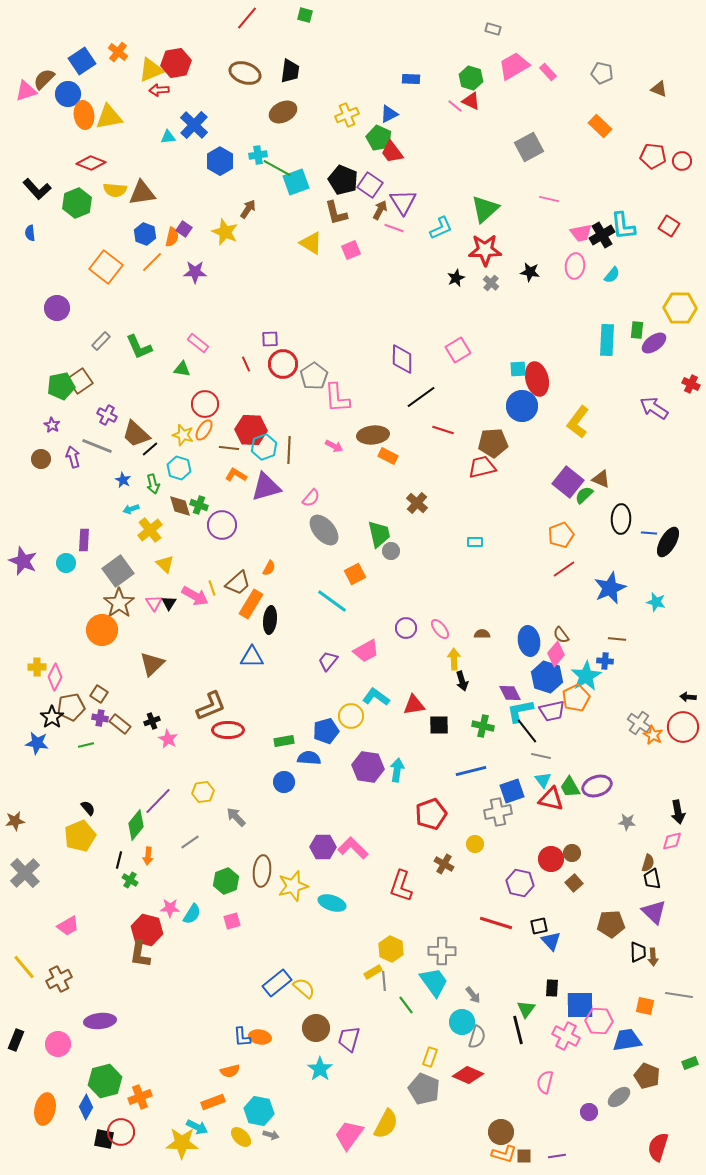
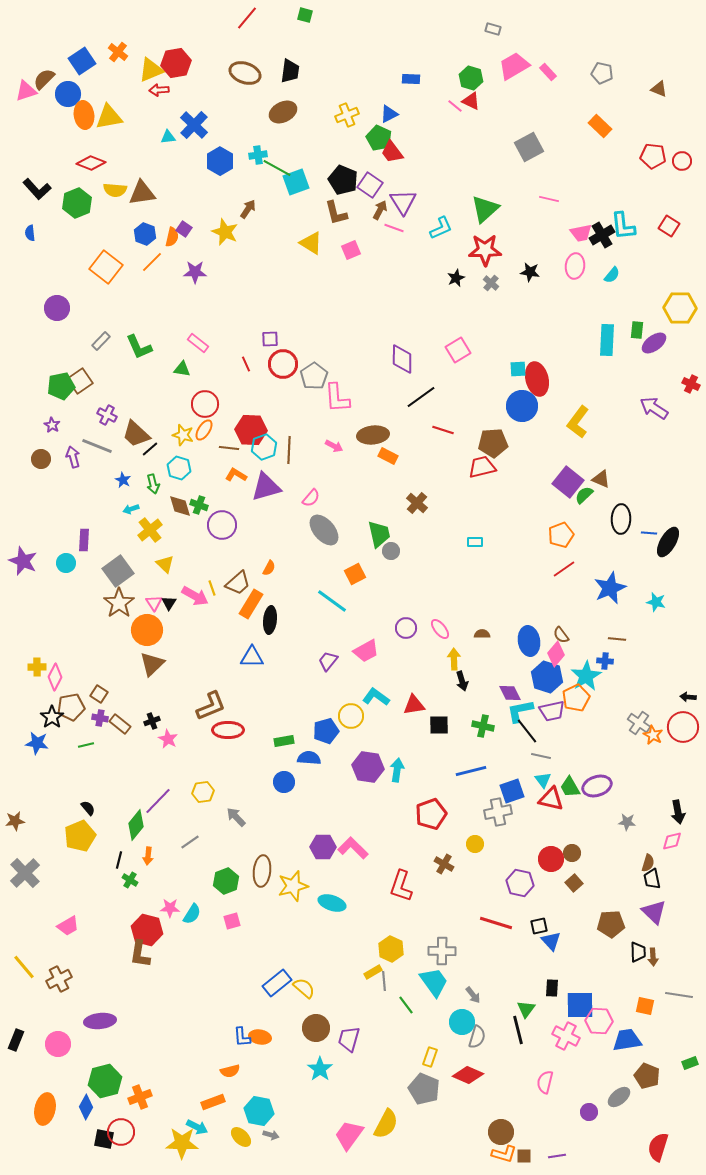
orange circle at (102, 630): moved 45 px right
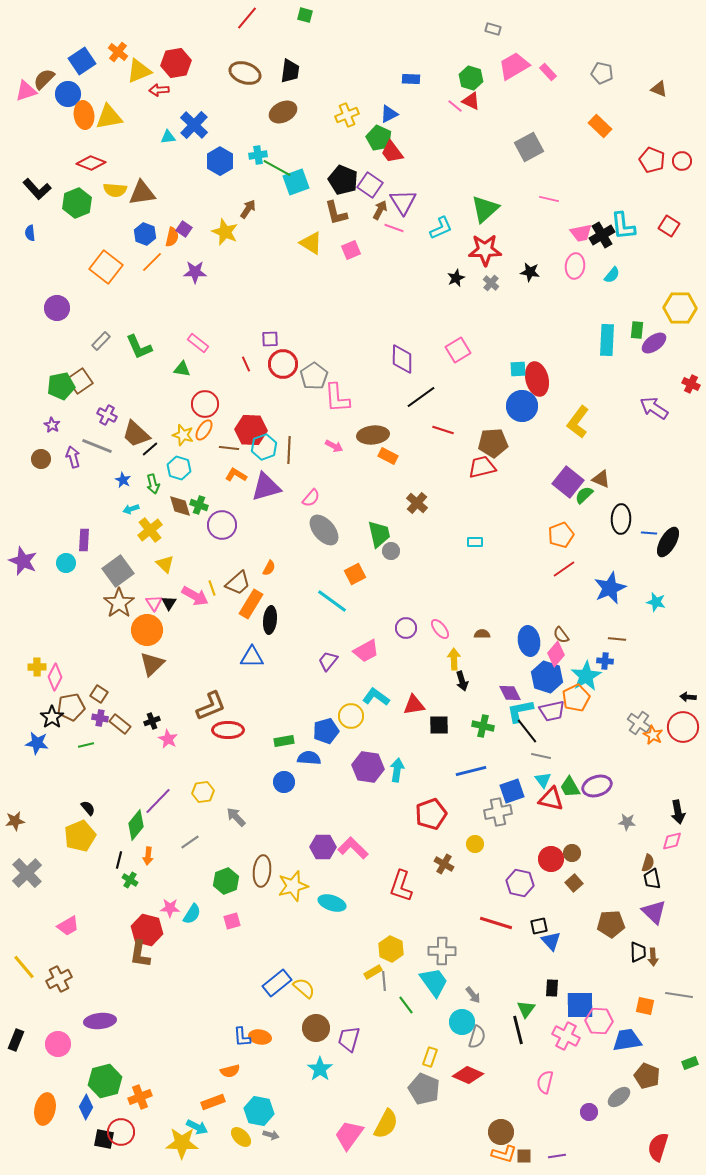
yellow triangle at (151, 70): moved 12 px left, 1 px down
red pentagon at (653, 156): moved 1 px left, 4 px down; rotated 15 degrees clockwise
gray cross at (25, 873): moved 2 px right
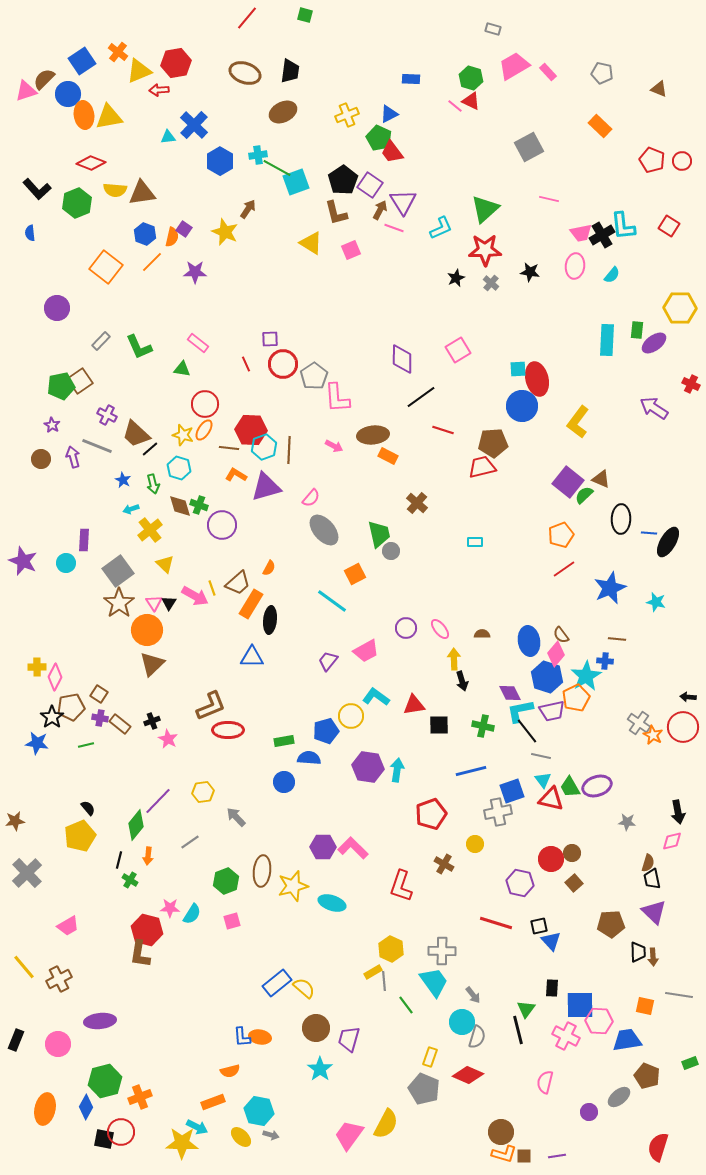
black pentagon at (343, 180): rotated 16 degrees clockwise
